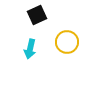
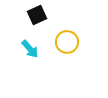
cyan arrow: rotated 54 degrees counterclockwise
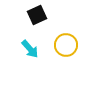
yellow circle: moved 1 px left, 3 px down
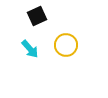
black square: moved 1 px down
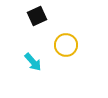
cyan arrow: moved 3 px right, 13 px down
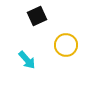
cyan arrow: moved 6 px left, 2 px up
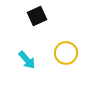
yellow circle: moved 8 px down
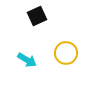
cyan arrow: rotated 18 degrees counterclockwise
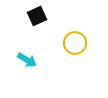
yellow circle: moved 9 px right, 10 px up
